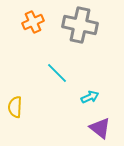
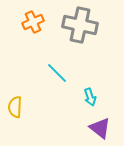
cyan arrow: rotated 96 degrees clockwise
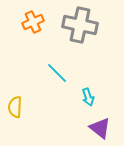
cyan arrow: moved 2 px left
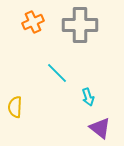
gray cross: rotated 12 degrees counterclockwise
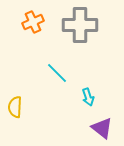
purple triangle: moved 2 px right
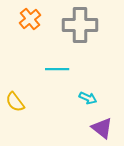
orange cross: moved 3 px left, 3 px up; rotated 15 degrees counterclockwise
cyan line: moved 4 px up; rotated 45 degrees counterclockwise
cyan arrow: moved 1 px down; rotated 48 degrees counterclockwise
yellow semicircle: moved 5 px up; rotated 40 degrees counterclockwise
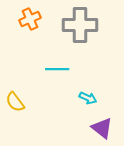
orange cross: rotated 15 degrees clockwise
